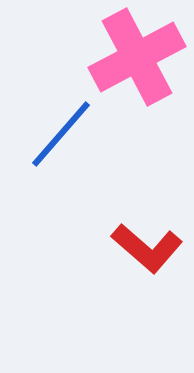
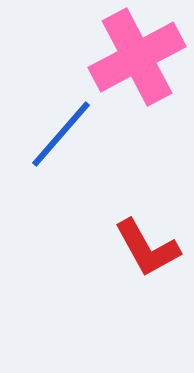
red L-shape: rotated 20 degrees clockwise
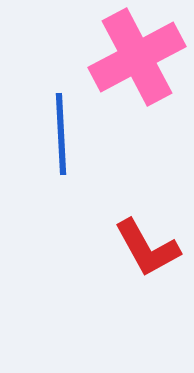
blue line: rotated 44 degrees counterclockwise
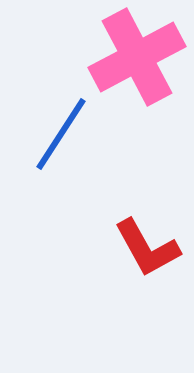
blue line: rotated 36 degrees clockwise
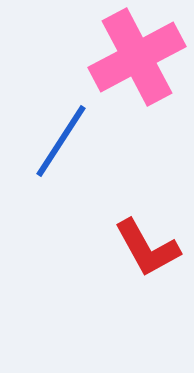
blue line: moved 7 px down
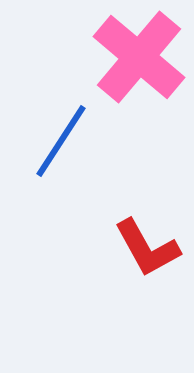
pink cross: moved 2 px right; rotated 22 degrees counterclockwise
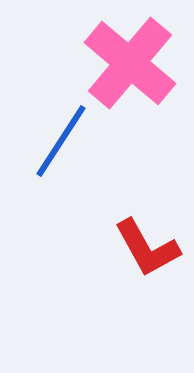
pink cross: moved 9 px left, 6 px down
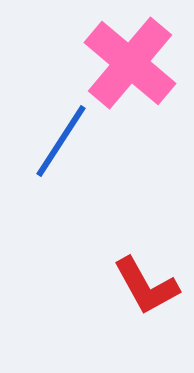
red L-shape: moved 1 px left, 38 px down
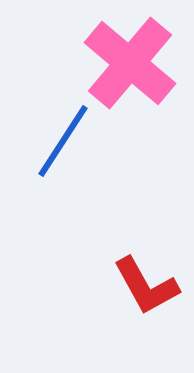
blue line: moved 2 px right
